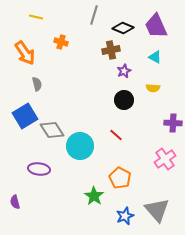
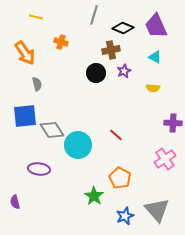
black circle: moved 28 px left, 27 px up
blue square: rotated 25 degrees clockwise
cyan circle: moved 2 px left, 1 px up
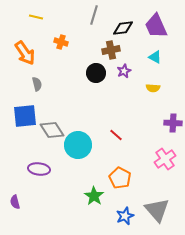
black diamond: rotated 30 degrees counterclockwise
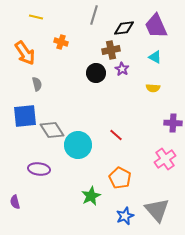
black diamond: moved 1 px right
purple star: moved 2 px left, 2 px up; rotated 16 degrees counterclockwise
green star: moved 3 px left; rotated 12 degrees clockwise
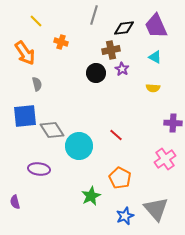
yellow line: moved 4 px down; rotated 32 degrees clockwise
cyan circle: moved 1 px right, 1 px down
gray triangle: moved 1 px left, 1 px up
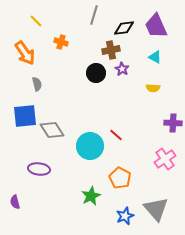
cyan circle: moved 11 px right
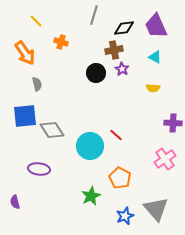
brown cross: moved 3 px right
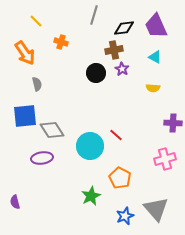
pink cross: rotated 20 degrees clockwise
purple ellipse: moved 3 px right, 11 px up; rotated 15 degrees counterclockwise
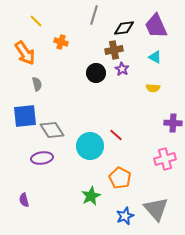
purple semicircle: moved 9 px right, 2 px up
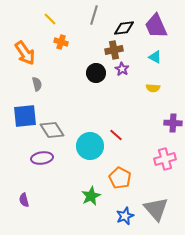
yellow line: moved 14 px right, 2 px up
